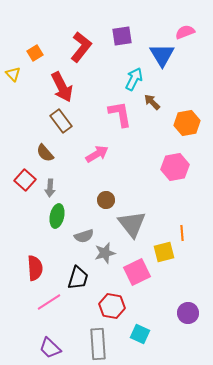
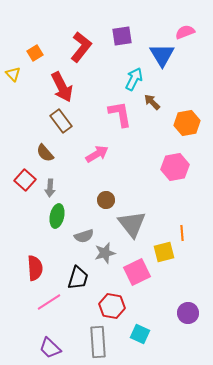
gray rectangle: moved 2 px up
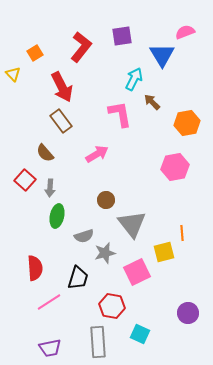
purple trapezoid: rotated 55 degrees counterclockwise
